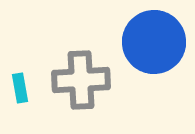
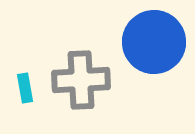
cyan rectangle: moved 5 px right
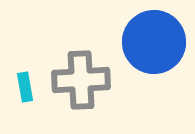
cyan rectangle: moved 1 px up
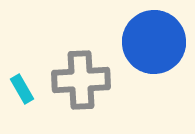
cyan rectangle: moved 3 px left, 2 px down; rotated 20 degrees counterclockwise
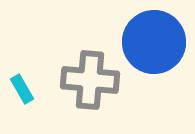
gray cross: moved 9 px right; rotated 8 degrees clockwise
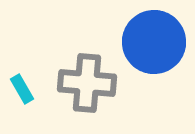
gray cross: moved 3 px left, 3 px down
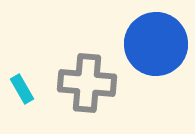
blue circle: moved 2 px right, 2 px down
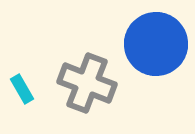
gray cross: rotated 16 degrees clockwise
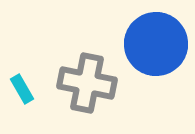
gray cross: rotated 10 degrees counterclockwise
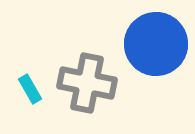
cyan rectangle: moved 8 px right
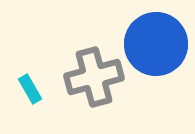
gray cross: moved 7 px right, 6 px up; rotated 26 degrees counterclockwise
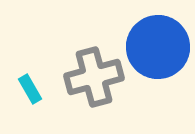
blue circle: moved 2 px right, 3 px down
